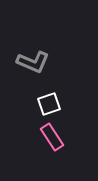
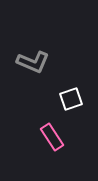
white square: moved 22 px right, 5 px up
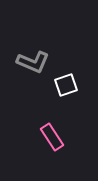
white square: moved 5 px left, 14 px up
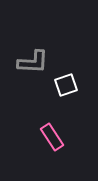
gray L-shape: rotated 20 degrees counterclockwise
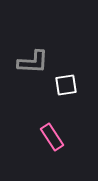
white square: rotated 10 degrees clockwise
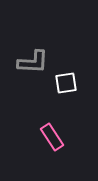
white square: moved 2 px up
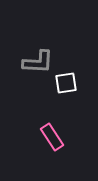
gray L-shape: moved 5 px right
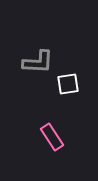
white square: moved 2 px right, 1 px down
